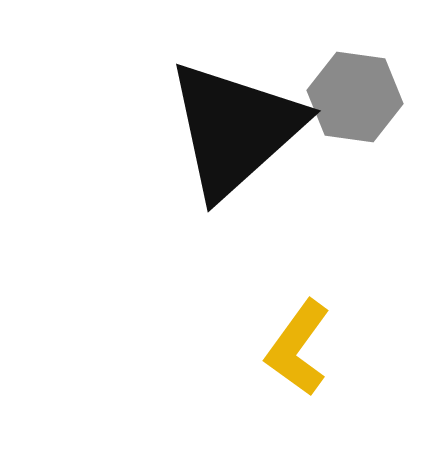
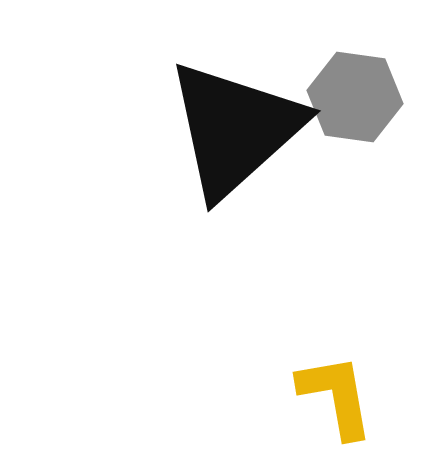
yellow L-shape: moved 38 px right, 48 px down; rotated 134 degrees clockwise
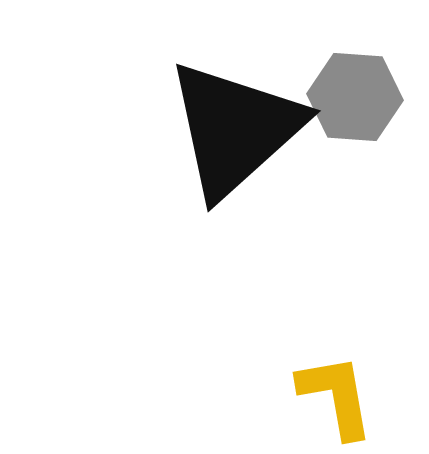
gray hexagon: rotated 4 degrees counterclockwise
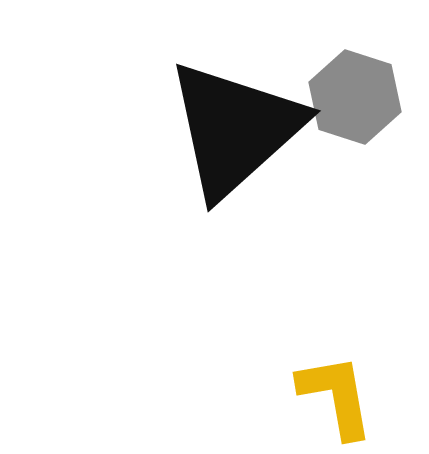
gray hexagon: rotated 14 degrees clockwise
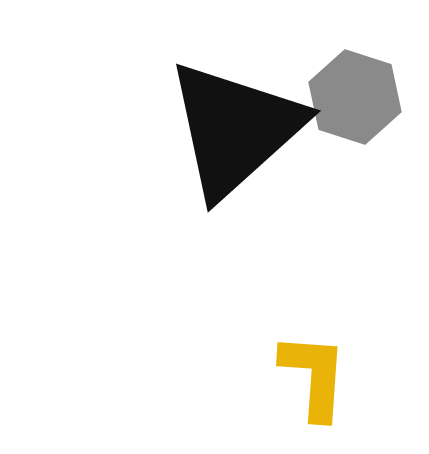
yellow L-shape: moved 22 px left, 20 px up; rotated 14 degrees clockwise
